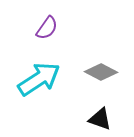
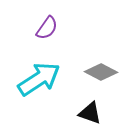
black triangle: moved 10 px left, 6 px up
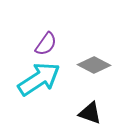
purple semicircle: moved 1 px left, 16 px down
gray diamond: moved 7 px left, 7 px up
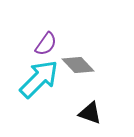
gray diamond: moved 16 px left; rotated 20 degrees clockwise
cyan arrow: rotated 12 degrees counterclockwise
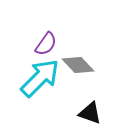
cyan arrow: moved 1 px right, 1 px up
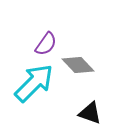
cyan arrow: moved 6 px left, 5 px down
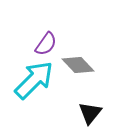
cyan arrow: moved 3 px up
black triangle: rotated 50 degrees clockwise
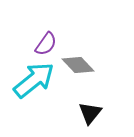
cyan arrow: rotated 6 degrees clockwise
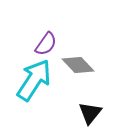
cyan arrow: rotated 18 degrees counterclockwise
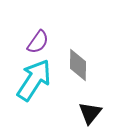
purple semicircle: moved 8 px left, 2 px up
gray diamond: rotated 44 degrees clockwise
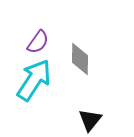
gray diamond: moved 2 px right, 6 px up
black triangle: moved 7 px down
